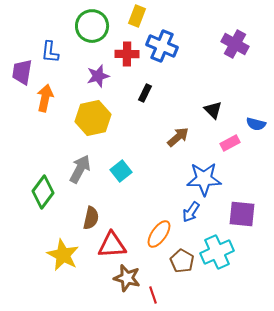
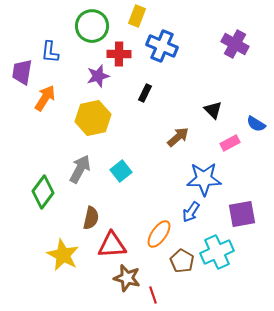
red cross: moved 8 px left
orange arrow: rotated 20 degrees clockwise
blue semicircle: rotated 18 degrees clockwise
purple square: rotated 16 degrees counterclockwise
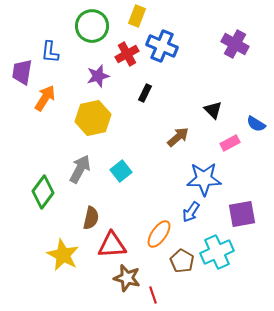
red cross: moved 8 px right; rotated 30 degrees counterclockwise
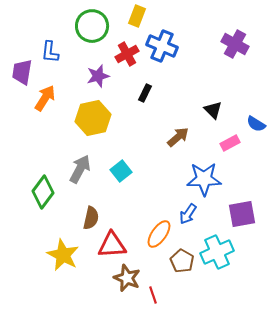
blue arrow: moved 3 px left, 2 px down
brown star: rotated 8 degrees clockwise
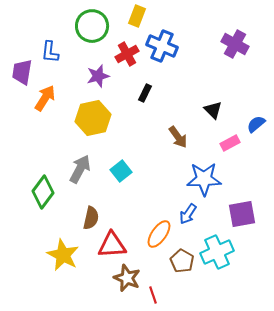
blue semicircle: rotated 108 degrees clockwise
brown arrow: rotated 95 degrees clockwise
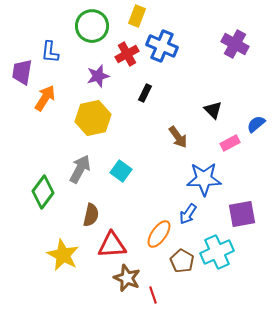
cyan square: rotated 15 degrees counterclockwise
brown semicircle: moved 3 px up
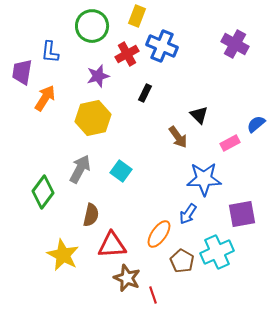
black triangle: moved 14 px left, 5 px down
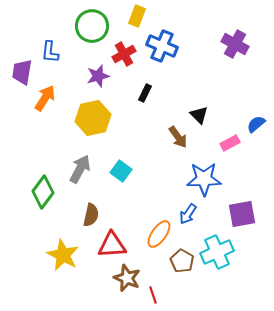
red cross: moved 3 px left
